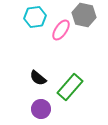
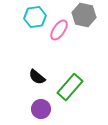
pink ellipse: moved 2 px left
black semicircle: moved 1 px left, 1 px up
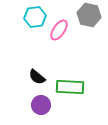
gray hexagon: moved 5 px right
green rectangle: rotated 52 degrees clockwise
purple circle: moved 4 px up
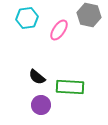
cyan hexagon: moved 8 px left, 1 px down
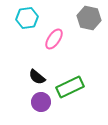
gray hexagon: moved 3 px down
pink ellipse: moved 5 px left, 9 px down
green rectangle: rotated 28 degrees counterclockwise
purple circle: moved 3 px up
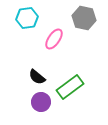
gray hexagon: moved 5 px left
green rectangle: rotated 12 degrees counterclockwise
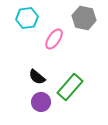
green rectangle: rotated 12 degrees counterclockwise
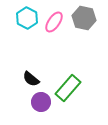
cyan hexagon: rotated 25 degrees counterclockwise
pink ellipse: moved 17 px up
black semicircle: moved 6 px left, 2 px down
green rectangle: moved 2 px left, 1 px down
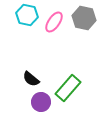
cyan hexagon: moved 3 px up; rotated 15 degrees counterclockwise
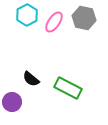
cyan hexagon: rotated 20 degrees clockwise
green rectangle: rotated 76 degrees clockwise
purple circle: moved 29 px left
